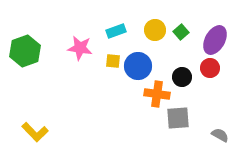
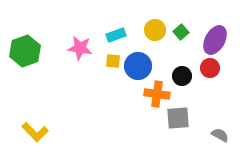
cyan rectangle: moved 4 px down
black circle: moved 1 px up
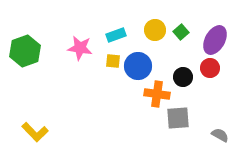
black circle: moved 1 px right, 1 px down
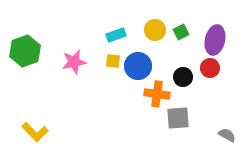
green square: rotated 14 degrees clockwise
purple ellipse: rotated 16 degrees counterclockwise
pink star: moved 6 px left, 14 px down; rotated 20 degrees counterclockwise
gray semicircle: moved 7 px right
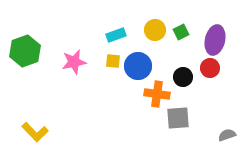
gray semicircle: rotated 48 degrees counterclockwise
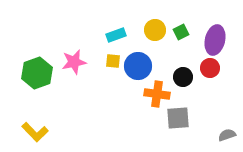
green hexagon: moved 12 px right, 22 px down
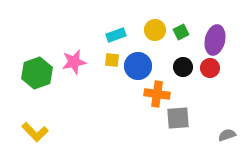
yellow square: moved 1 px left, 1 px up
black circle: moved 10 px up
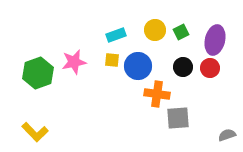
green hexagon: moved 1 px right
